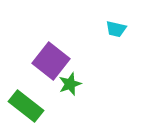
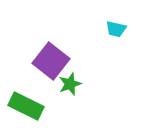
green rectangle: rotated 12 degrees counterclockwise
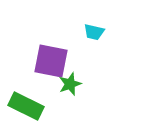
cyan trapezoid: moved 22 px left, 3 px down
purple square: rotated 27 degrees counterclockwise
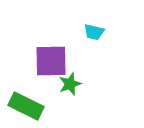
purple square: rotated 12 degrees counterclockwise
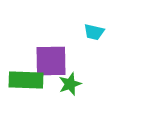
green rectangle: moved 26 px up; rotated 24 degrees counterclockwise
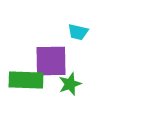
cyan trapezoid: moved 16 px left
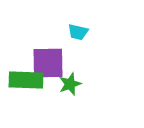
purple square: moved 3 px left, 2 px down
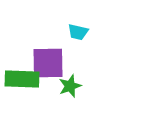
green rectangle: moved 4 px left, 1 px up
green star: moved 2 px down
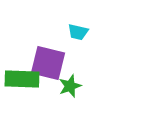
purple square: rotated 15 degrees clockwise
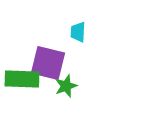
cyan trapezoid: rotated 80 degrees clockwise
green star: moved 4 px left
